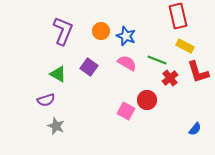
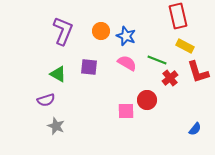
purple square: rotated 30 degrees counterclockwise
pink square: rotated 30 degrees counterclockwise
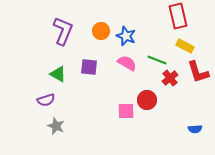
blue semicircle: rotated 48 degrees clockwise
